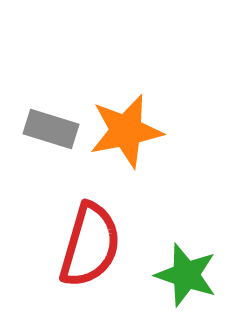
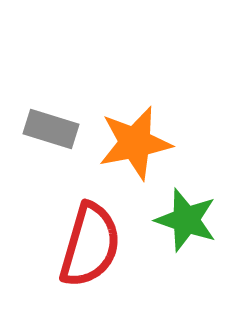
orange star: moved 9 px right, 12 px down
green star: moved 55 px up
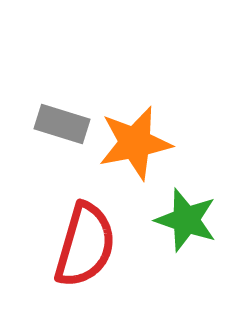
gray rectangle: moved 11 px right, 5 px up
red semicircle: moved 5 px left
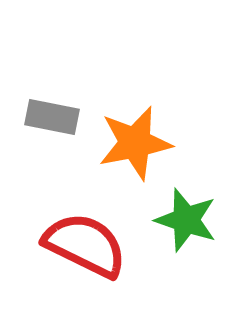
gray rectangle: moved 10 px left, 7 px up; rotated 6 degrees counterclockwise
red semicircle: rotated 80 degrees counterclockwise
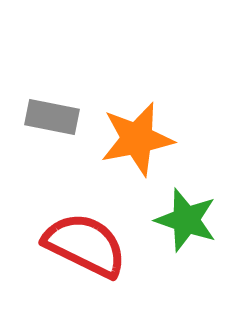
orange star: moved 2 px right, 4 px up
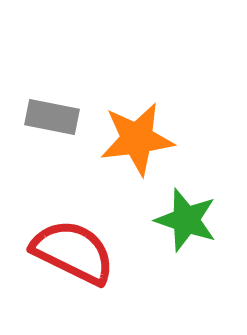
orange star: rotated 4 degrees clockwise
red semicircle: moved 12 px left, 7 px down
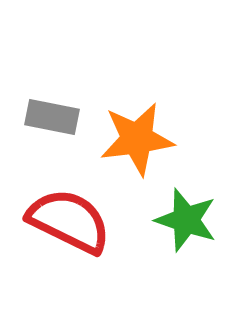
red semicircle: moved 4 px left, 31 px up
